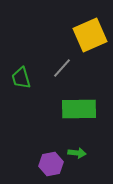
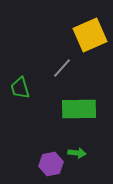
green trapezoid: moved 1 px left, 10 px down
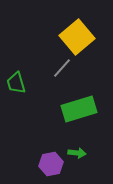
yellow square: moved 13 px left, 2 px down; rotated 16 degrees counterclockwise
green trapezoid: moved 4 px left, 5 px up
green rectangle: rotated 16 degrees counterclockwise
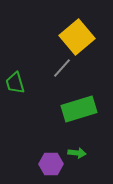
green trapezoid: moved 1 px left
purple hexagon: rotated 10 degrees clockwise
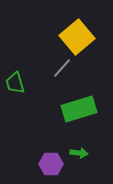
green arrow: moved 2 px right
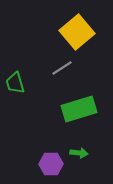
yellow square: moved 5 px up
gray line: rotated 15 degrees clockwise
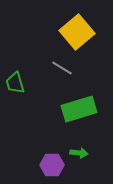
gray line: rotated 65 degrees clockwise
purple hexagon: moved 1 px right, 1 px down
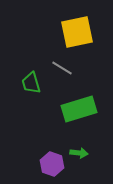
yellow square: rotated 28 degrees clockwise
green trapezoid: moved 16 px right
purple hexagon: moved 1 px up; rotated 20 degrees clockwise
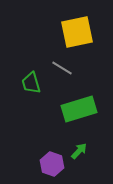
green arrow: moved 2 px up; rotated 54 degrees counterclockwise
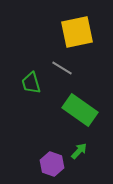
green rectangle: moved 1 px right, 1 px down; rotated 52 degrees clockwise
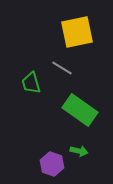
green arrow: rotated 60 degrees clockwise
